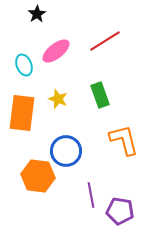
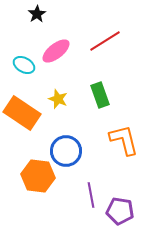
cyan ellipse: rotated 40 degrees counterclockwise
orange rectangle: rotated 63 degrees counterclockwise
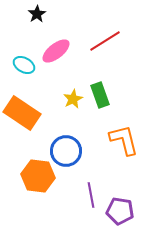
yellow star: moved 15 px right; rotated 24 degrees clockwise
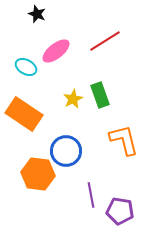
black star: rotated 18 degrees counterclockwise
cyan ellipse: moved 2 px right, 2 px down
orange rectangle: moved 2 px right, 1 px down
orange hexagon: moved 2 px up
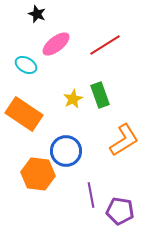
red line: moved 4 px down
pink ellipse: moved 7 px up
cyan ellipse: moved 2 px up
orange L-shape: rotated 72 degrees clockwise
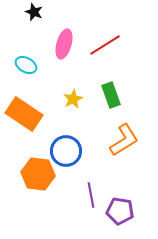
black star: moved 3 px left, 2 px up
pink ellipse: moved 8 px right; rotated 36 degrees counterclockwise
green rectangle: moved 11 px right
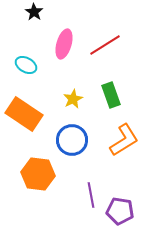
black star: rotated 12 degrees clockwise
blue circle: moved 6 px right, 11 px up
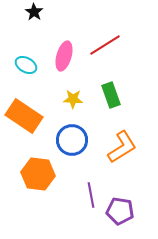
pink ellipse: moved 12 px down
yellow star: rotated 30 degrees clockwise
orange rectangle: moved 2 px down
orange L-shape: moved 2 px left, 7 px down
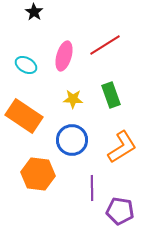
purple line: moved 1 px right, 7 px up; rotated 10 degrees clockwise
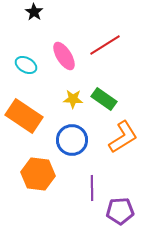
pink ellipse: rotated 48 degrees counterclockwise
green rectangle: moved 7 px left, 4 px down; rotated 35 degrees counterclockwise
orange L-shape: moved 1 px right, 10 px up
purple pentagon: rotated 12 degrees counterclockwise
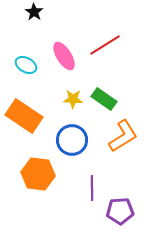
orange L-shape: moved 1 px up
